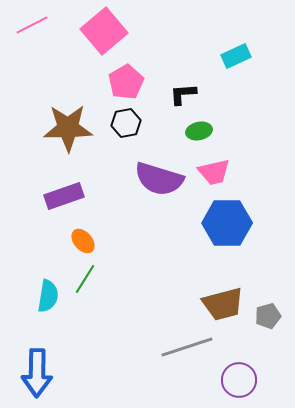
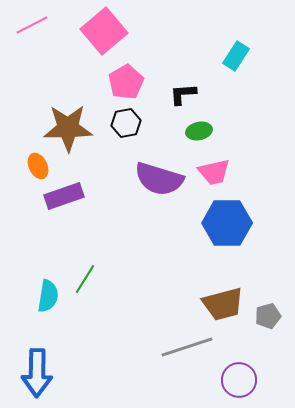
cyan rectangle: rotated 32 degrees counterclockwise
orange ellipse: moved 45 px left, 75 px up; rotated 15 degrees clockwise
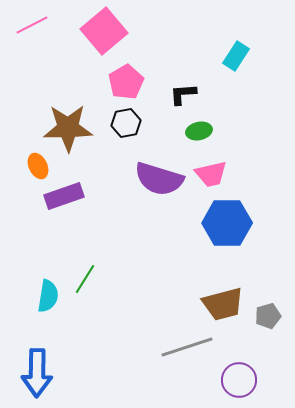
pink trapezoid: moved 3 px left, 2 px down
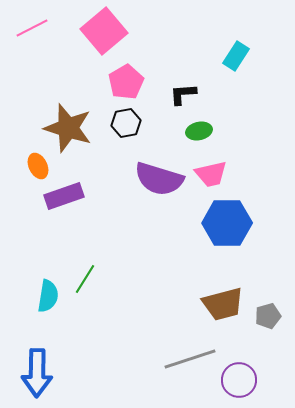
pink line: moved 3 px down
brown star: rotated 18 degrees clockwise
gray line: moved 3 px right, 12 px down
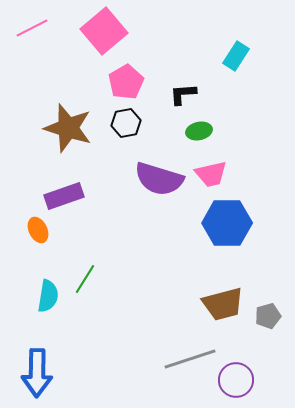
orange ellipse: moved 64 px down
purple circle: moved 3 px left
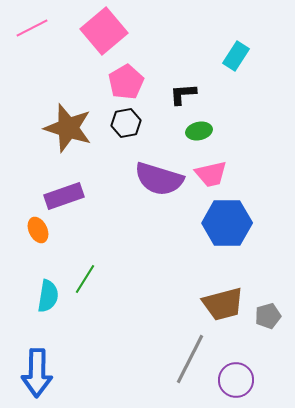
gray line: rotated 45 degrees counterclockwise
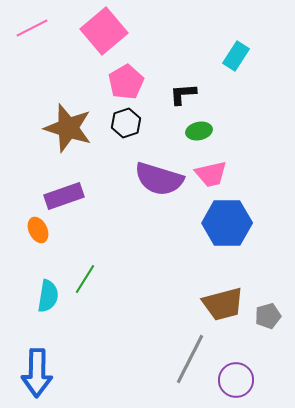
black hexagon: rotated 8 degrees counterclockwise
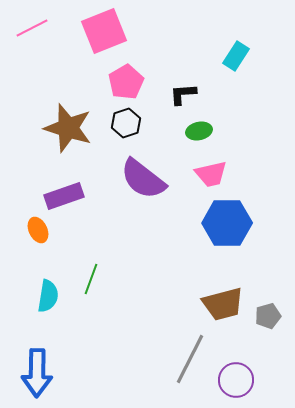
pink square: rotated 18 degrees clockwise
purple semicircle: moved 16 px left; rotated 21 degrees clockwise
green line: moved 6 px right; rotated 12 degrees counterclockwise
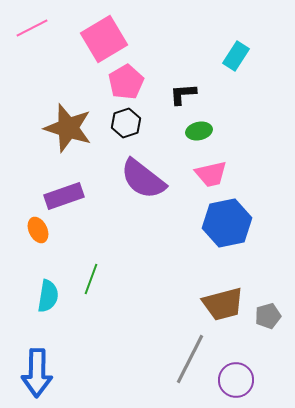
pink square: moved 8 px down; rotated 9 degrees counterclockwise
blue hexagon: rotated 12 degrees counterclockwise
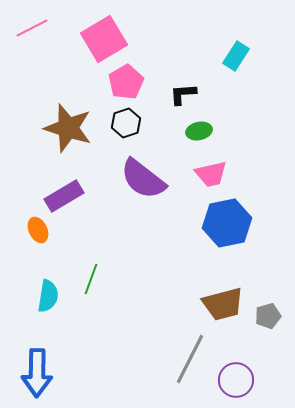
purple rectangle: rotated 12 degrees counterclockwise
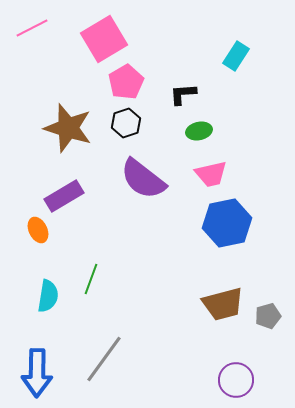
gray line: moved 86 px left; rotated 9 degrees clockwise
